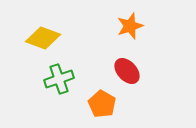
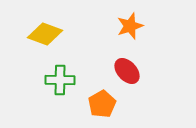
yellow diamond: moved 2 px right, 4 px up
green cross: moved 1 px right, 1 px down; rotated 20 degrees clockwise
orange pentagon: rotated 12 degrees clockwise
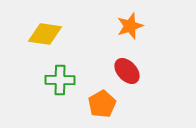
yellow diamond: rotated 12 degrees counterclockwise
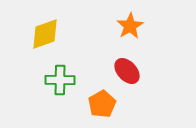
orange star: rotated 12 degrees counterclockwise
yellow diamond: rotated 28 degrees counterclockwise
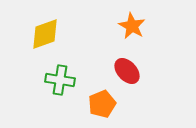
orange star: moved 2 px right; rotated 12 degrees counterclockwise
green cross: rotated 8 degrees clockwise
orange pentagon: rotated 8 degrees clockwise
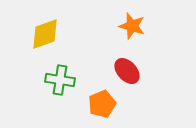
orange star: rotated 12 degrees counterclockwise
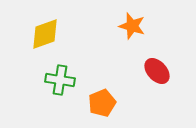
red ellipse: moved 30 px right
orange pentagon: moved 1 px up
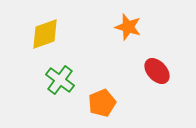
orange star: moved 4 px left, 1 px down
green cross: rotated 28 degrees clockwise
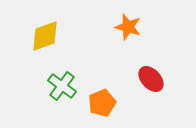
yellow diamond: moved 2 px down
red ellipse: moved 6 px left, 8 px down
green cross: moved 2 px right, 6 px down
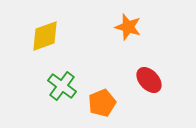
red ellipse: moved 2 px left, 1 px down
